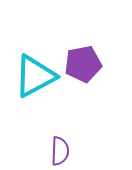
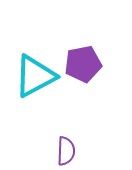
purple semicircle: moved 6 px right
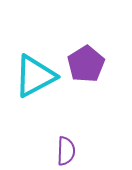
purple pentagon: moved 3 px right; rotated 21 degrees counterclockwise
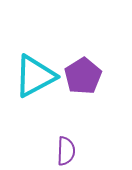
purple pentagon: moved 3 px left, 12 px down
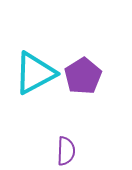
cyan triangle: moved 3 px up
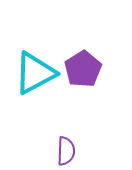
purple pentagon: moved 7 px up
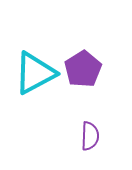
purple semicircle: moved 24 px right, 15 px up
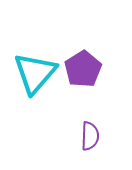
cyan triangle: rotated 21 degrees counterclockwise
